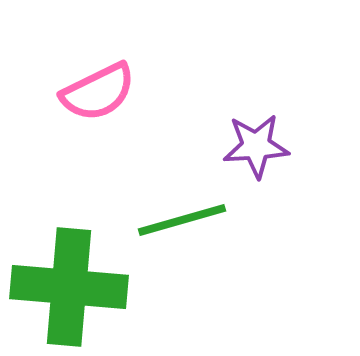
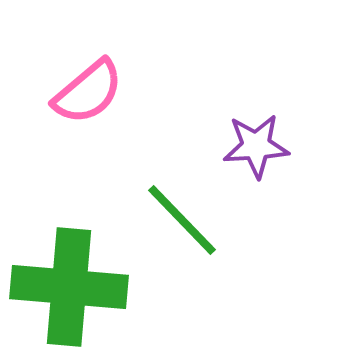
pink semicircle: moved 10 px left; rotated 14 degrees counterclockwise
green line: rotated 62 degrees clockwise
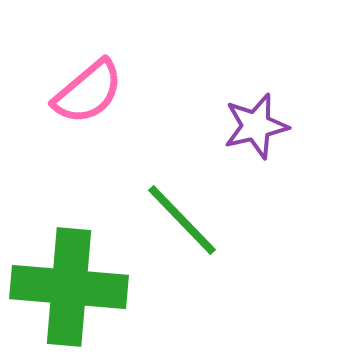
purple star: moved 20 px up; rotated 10 degrees counterclockwise
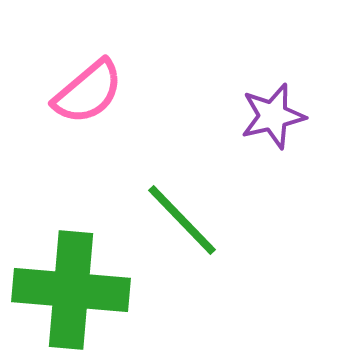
purple star: moved 17 px right, 10 px up
green cross: moved 2 px right, 3 px down
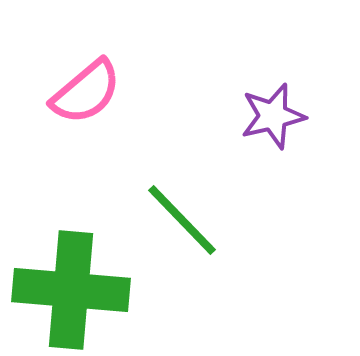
pink semicircle: moved 2 px left
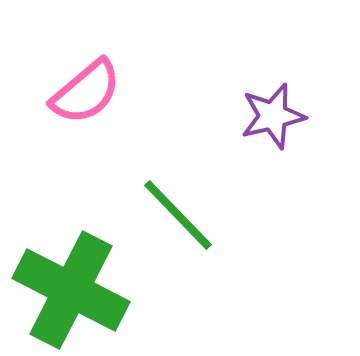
green line: moved 4 px left, 5 px up
green cross: rotated 22 degrees clockwise
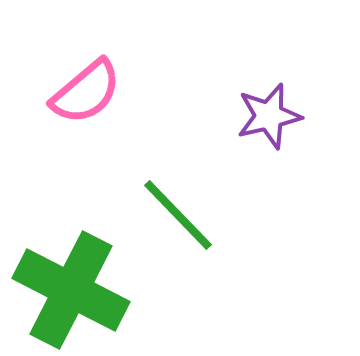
purple star: moved 4 px left
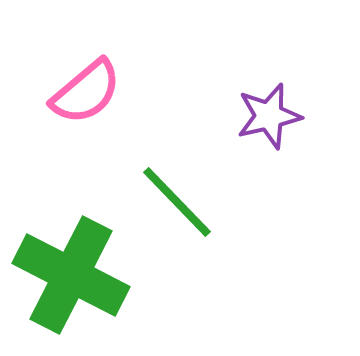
green line: moved 1 px left, 13 px up
green cross: moved 15 px up
